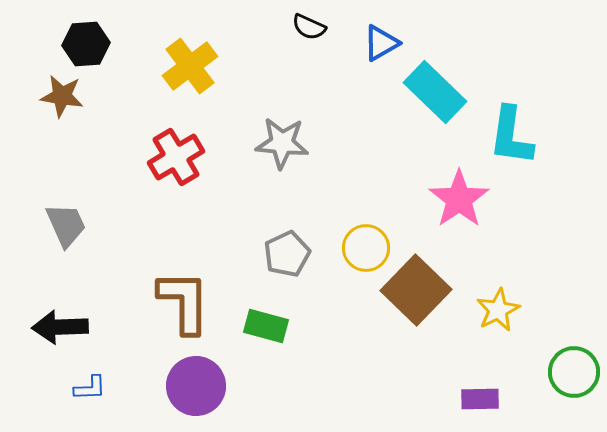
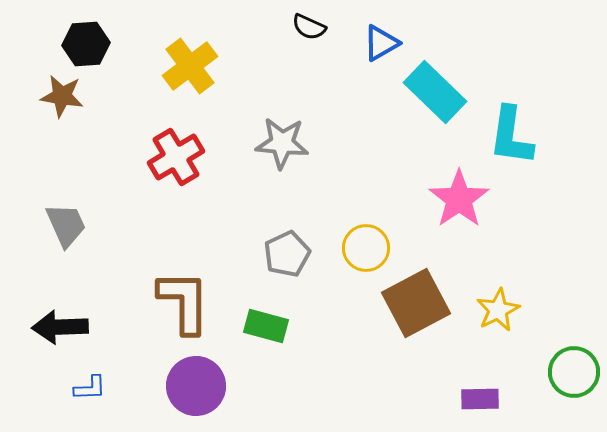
brown square: moved 13 px down; rotated 18 degrees clockwise
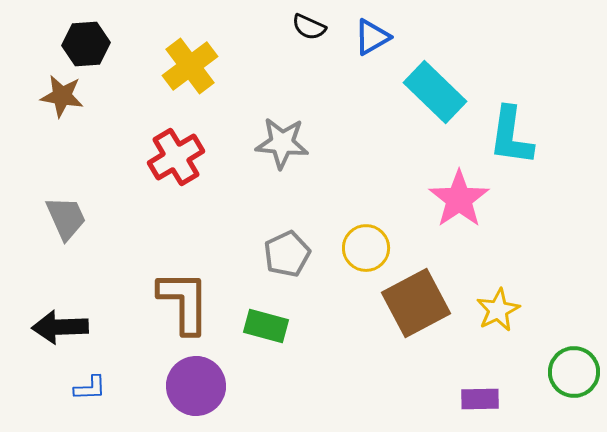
blue triangle: moved 9 px left, 6 px up
gray trapezoid: moved 7 px up
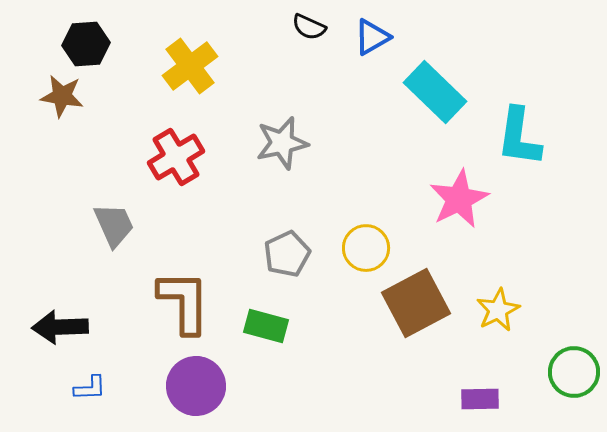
cyan L-shape: moved 8 px right, 1 px down
gray star: rotated 18 degrees counterclockwise
pink star: rotated 8 degrees clockwise
gray trapezoid: moved 48 px right, 7 px down
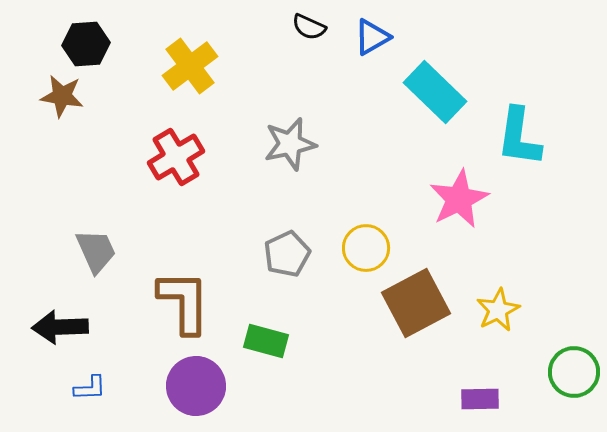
gray star: moved 8 px right, 1 px down
gray trapezoid: moved 18 px left, 26 px down
green rectangle: moved 15 px down
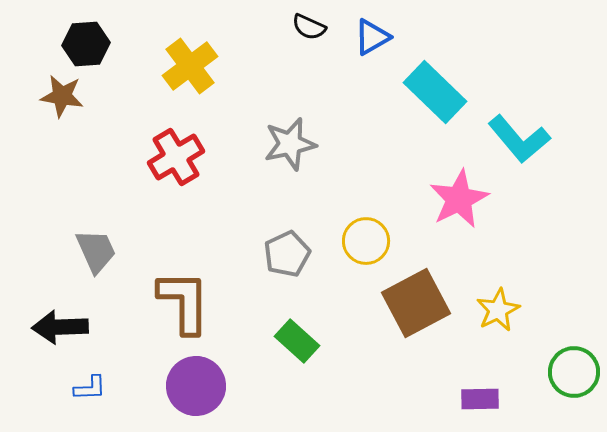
cyan L-shape: moved 2 px down; rotated 48 degrees counterclockwise
yellow circle: moved 7 px up
green rectangle: moved 31 px right; rotated 27 degrees clockwise
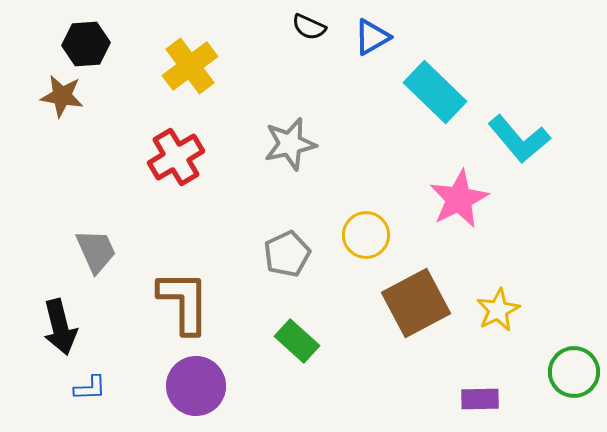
yellow circle: moved 6 px up
black arrow: rotated 102 degrees counterclockwise
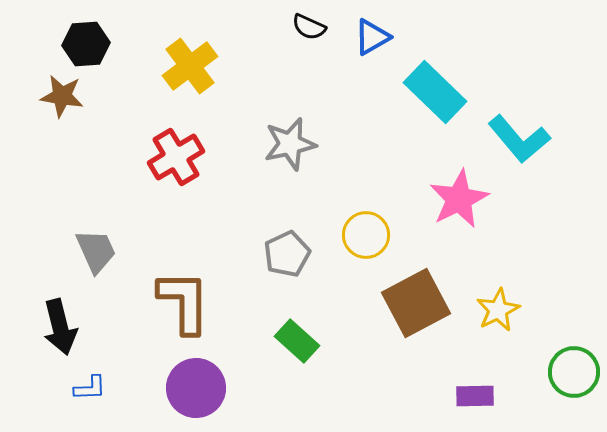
purple circle: moved 2 px down
purple rectangle: moved 5 px left, 3 px up
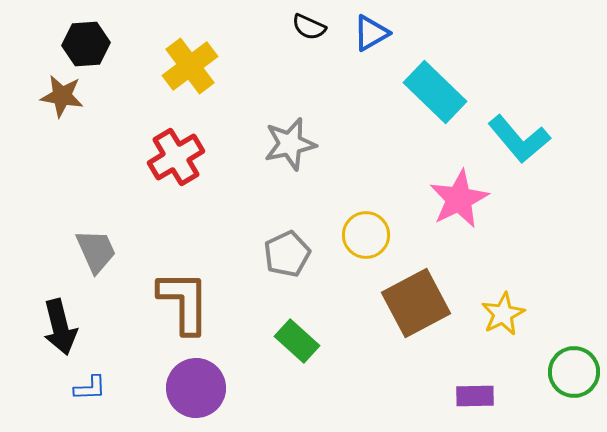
blue triangle: moved 1 px left, 4 px up
yellow star: moved 5 px right, 4 px down
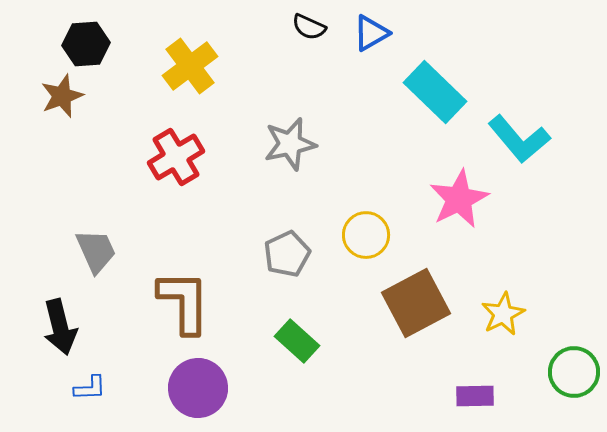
brown star: rotated 30 degrees counterclockwise
purple circle: moved 2 px right
